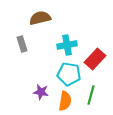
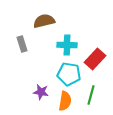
brown semicircle: moved 4 px right, 3 px down
cyan cross: rotated 12 degrees clockwise
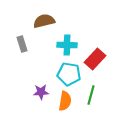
purple star: rotated 14 degrees counterclockwise
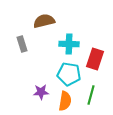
cyan cross: moved 2 px right, 1 px up
red rectangle: rotated 25 degrees counterclockwise
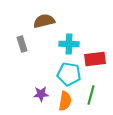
red rectangle: rotated 65 degrees clockwise
purple star: moved 2 px down
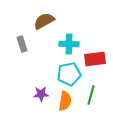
brown semicircle: rotated 15 degrees counterclockwise
cyan pentagon: rotated 20 degrees counterclockwise
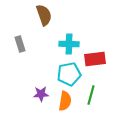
brown semicircle: moved 6 px up; rotated 100 degrees clockwise
gray rectangle: moved 2 px left
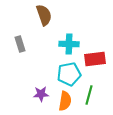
green line: moved 2 px left
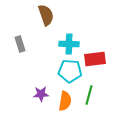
brown semicircle: moved 2 px right
cyan pentagon: moved 1 px right, 3 px up; rotated 15 degrees clockwise
